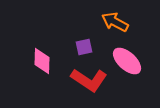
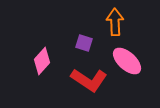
orange arrow: rotated 60 degrees clockwise
purple square: moved 4 px up; rotated 30 degrees clockwise
pink diamond: rotated 40 degrees clockwise
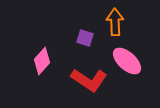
purple square: moved 1 px right, 5 px up
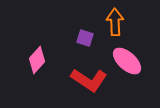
pink diamond: moved 5 px left, 1 px up
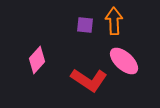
orange arrow: moved 1 px left, 1 px up
purple square: moved 13 px up; rotated 12 degrees counterclockwise
pink ellipse: moved 3 px left
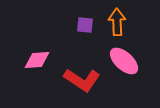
orange arrow: moved 3 px right, 1 px down
pink diamond: rotated 44 degrees clockwise
red L-shape: moved 7 px left
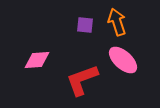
orange arrow: rotated 16 degrees counterclockwise
pink ellipse: moved 1 px left, 1 px up
red L-shape: rotated 126 degrees clockwise
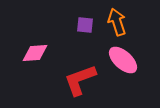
pink diamond: moved 2 px left, 7 px up
red L-shape: moved 2 px left
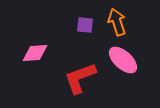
red L-shape: moved 2 px up
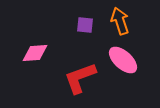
orange arrow: moved 3 px right, 1 px up
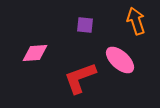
orange arrow: moved 16 px right
pink ellipse: moved 3 px left
